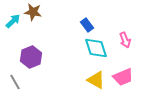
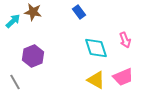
blue rectangle: moved 8 px left, 13 px up
purple hexagon: moved 2 px right, 1 px up
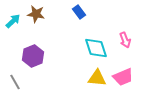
brown star: moved 3 px right, 2 px down
yellow triangle: moved 1 px right, 2 px up; rotated 24 degrees counterclockwise
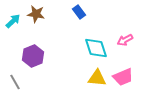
pink arrow: rotated 84 degrees clockwise
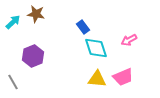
blue rectangle: moved 4 px right, 15 px down
cyan arrow: moved 1 px down
pink arrow: moved 4 px right
yellow triangle: moved 1 px down
gray line: moved 2 px left
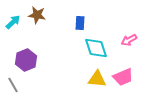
brown star: moved 1 px right, 1 px down
blue rectangle: moved 3 px left, 4 px up; rotated 40 degrees clockwise
purple hexagon: moved 7 px left, 4 px down
gray line: moved 3 px down
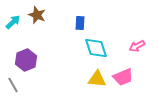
brown star: rotated 12 degrees clockwise
pink arrow: moved 8 px right, 6 px down
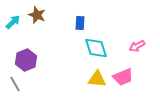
gray line: moved 2 px right, 1 px up
